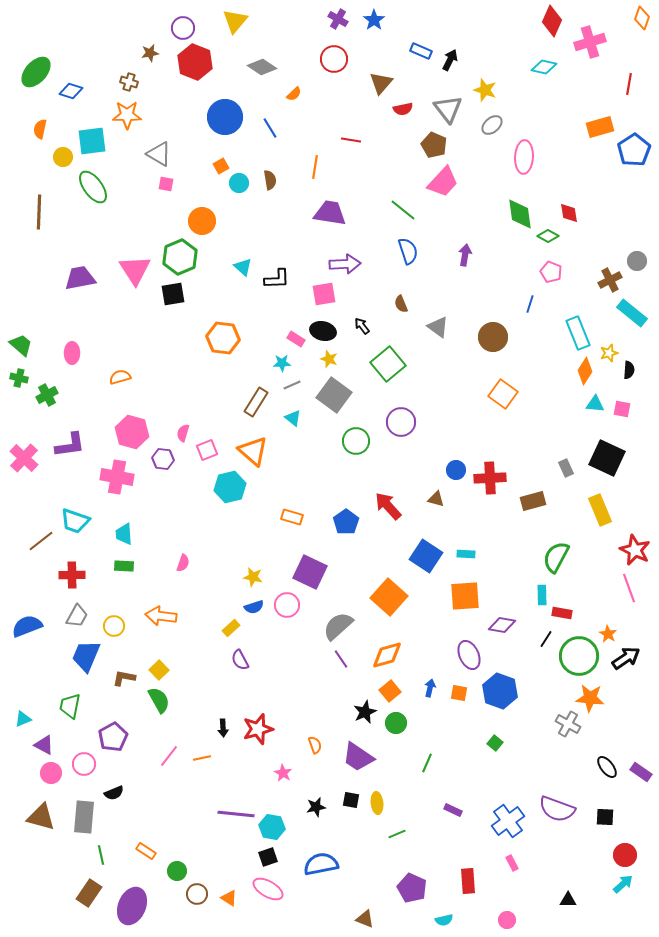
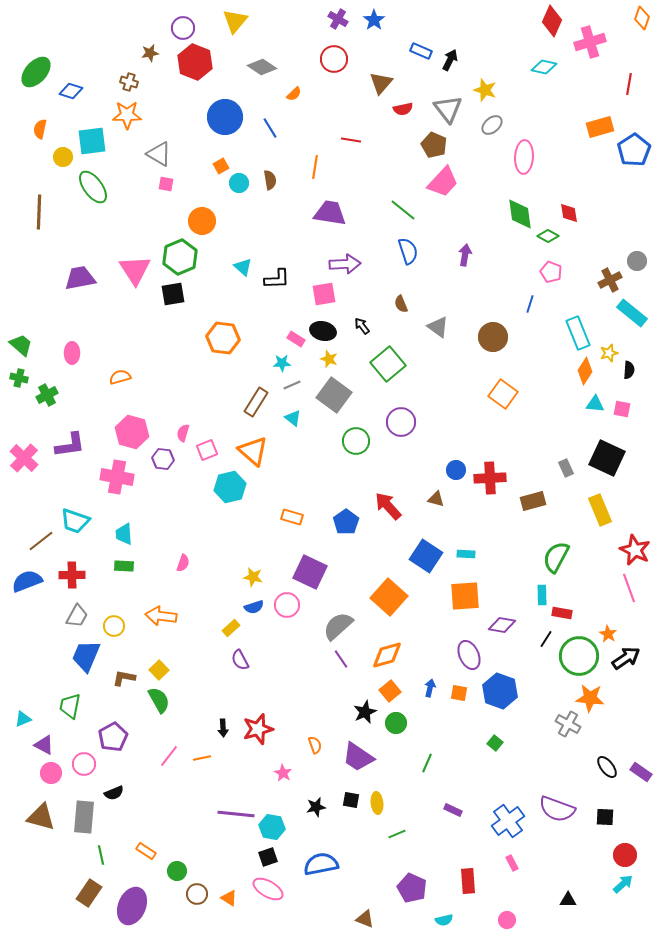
blue semicircle at (27, 626): moved 45 px up
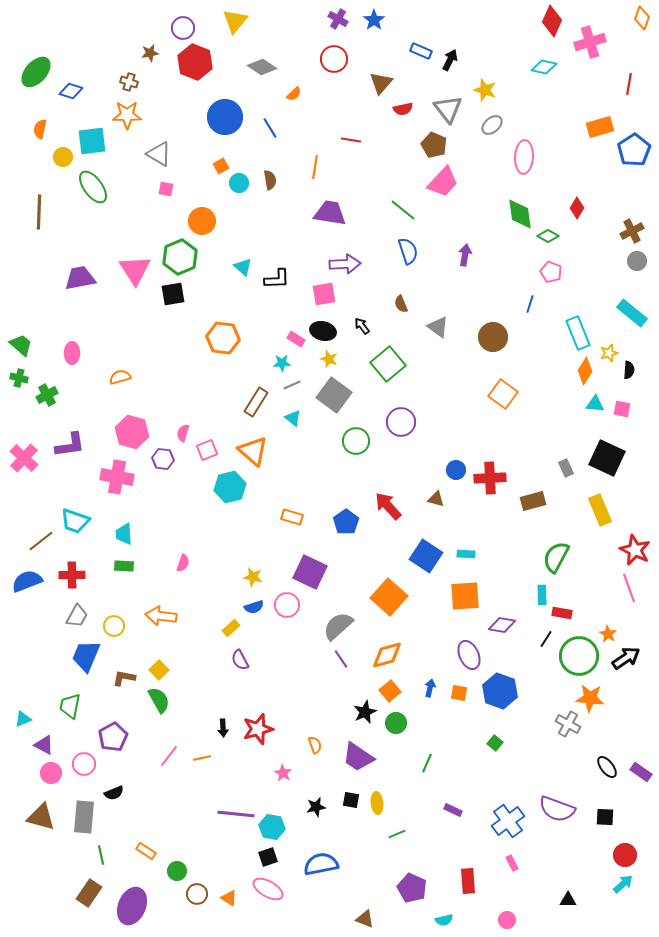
pink square at (166, 184): moved 5 px down
red diamond at (569, 213): moved 8 px right, 5 px up; rotated 40 degrees clockwise
brown cross at (610, 280): moved 22 px right, 49 px up
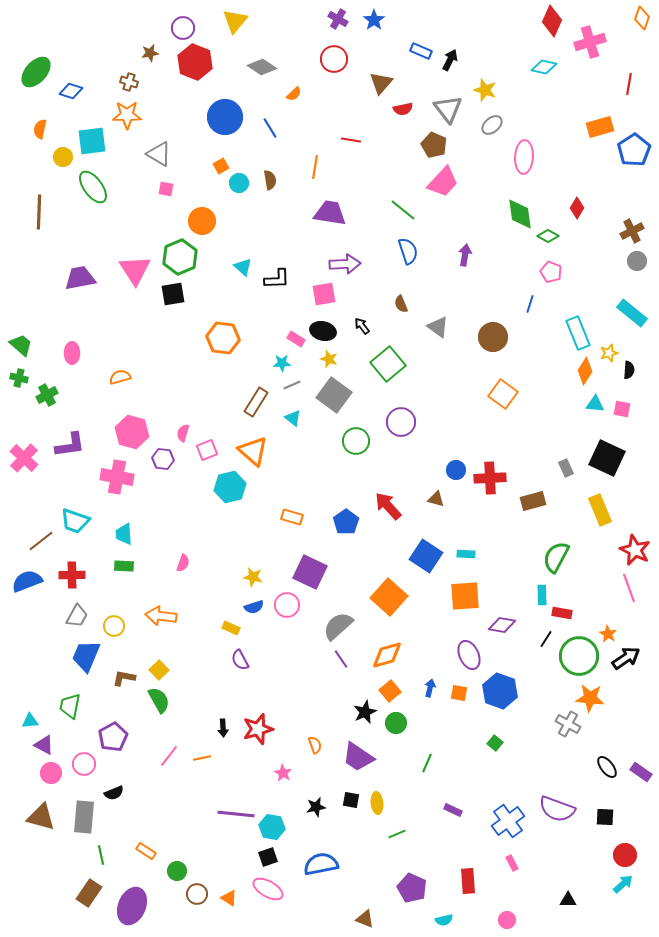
yellow rectangle at (231, 628): rotated 66 degrees clockwise
cyan triangle at (23, 719): moved 7 px right, 2 px down; rotated 18 degrees clockwise
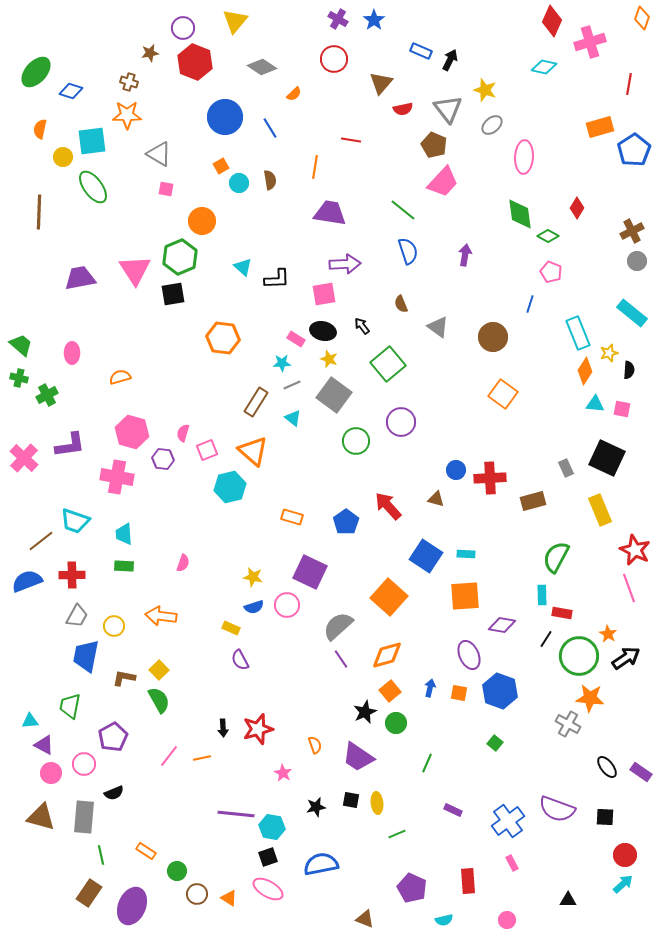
blue trapezoid at (86, 656): rotated 12 degrees counterclockwise
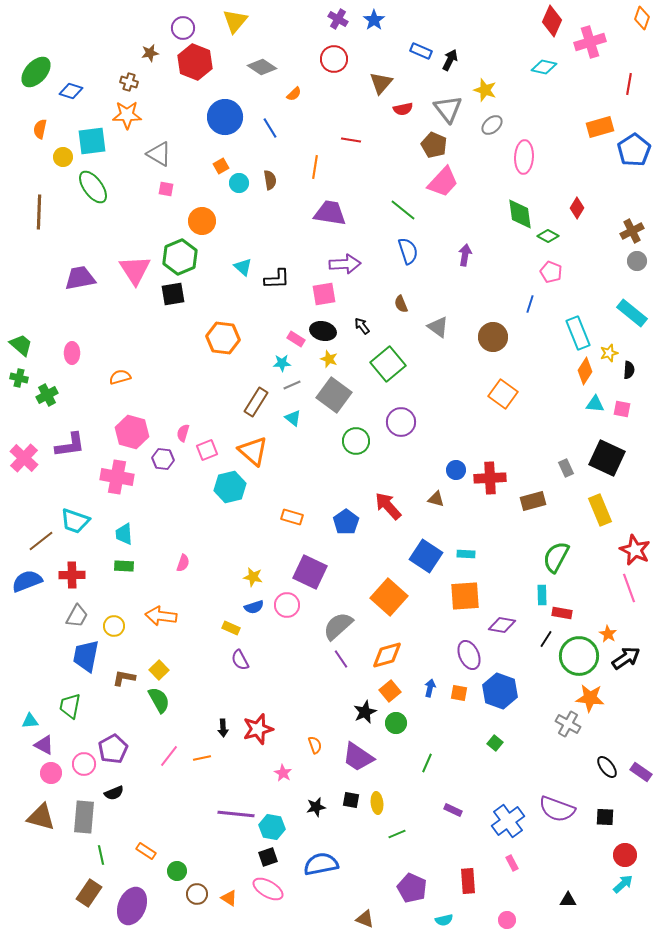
purple pentagon at (113, 737): moved 12 px down
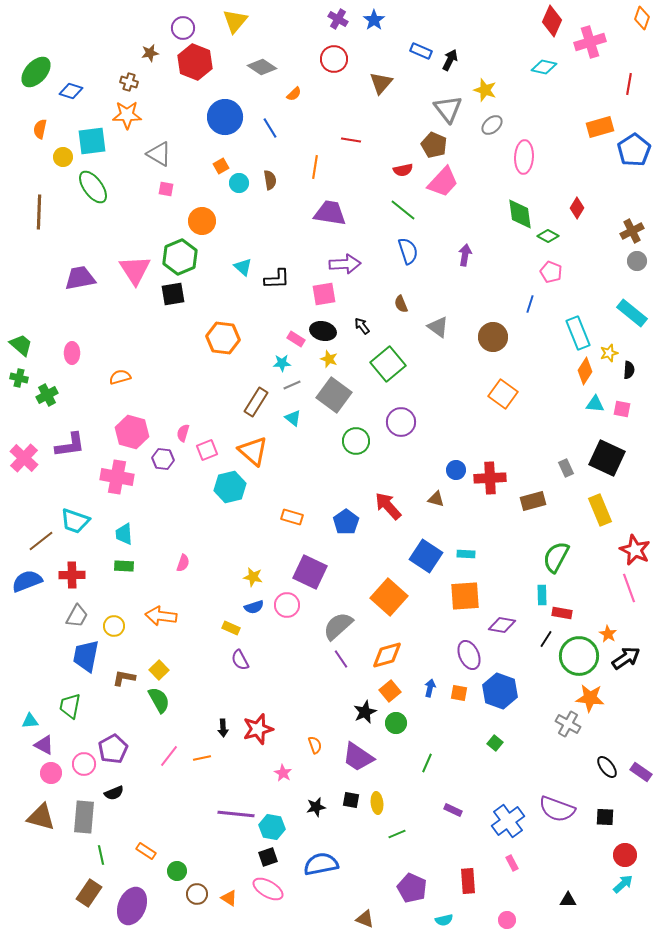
red semicircle at (403, 109): moved 61 px down
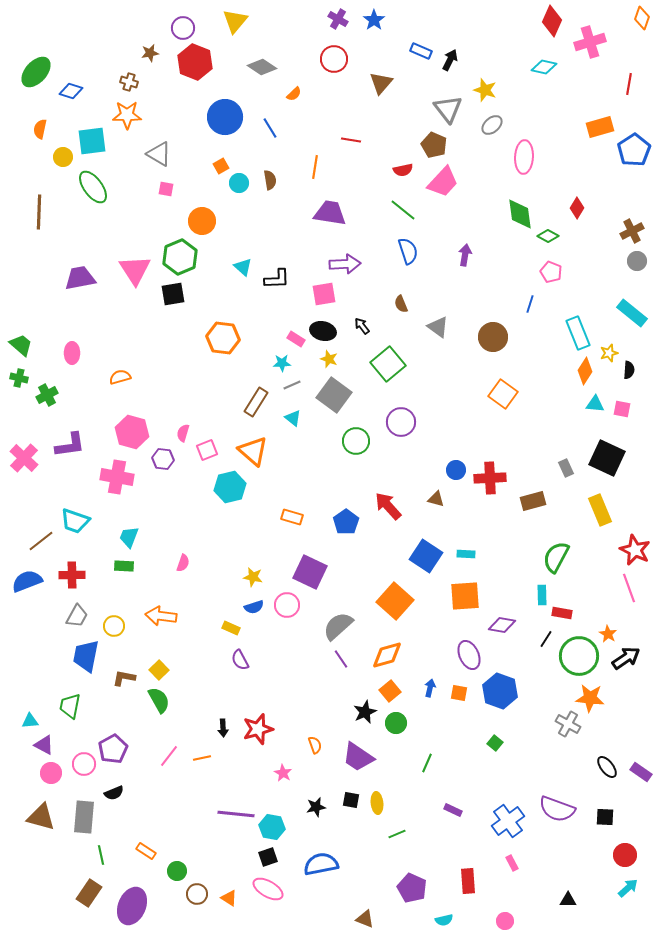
cyan trapezoid at (124, 534): moved 5 px right, 3 px down; rotated 25 degrees clockwise
orange square at (389, 597): moved 6 px right, 4 px down
cyan arrow at (623, 884): moved 5 px right, 4 px down
pink circle at (507, 920): moved 2 px left, 1 px down
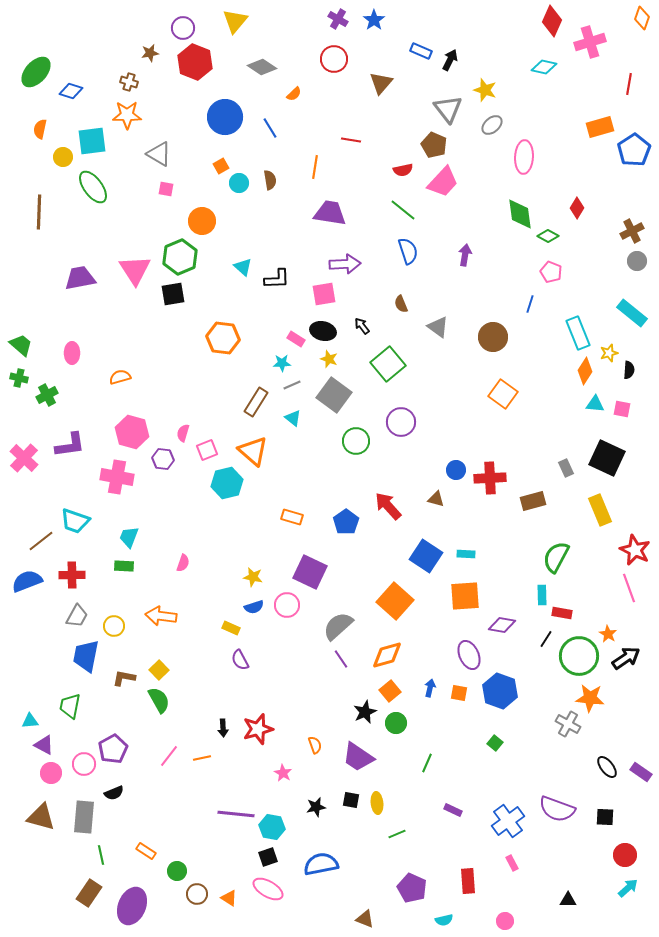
cyan hexagon at (230, 487): moved 3 px left, 4 px up
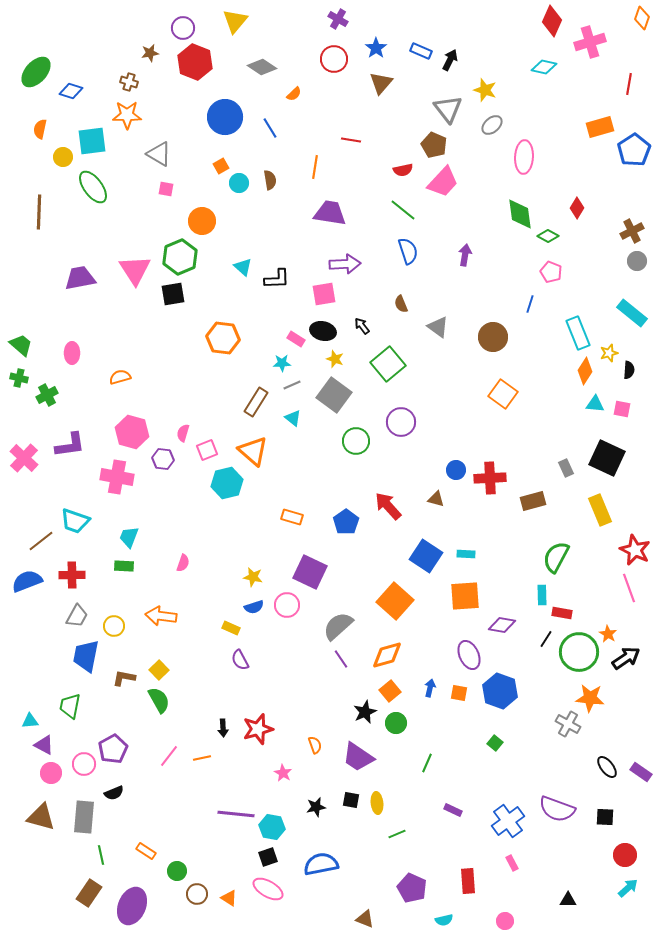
blue star at (374, 20): moved 2 px right, 28 px down
yellow star at (329, 359): moved 6 px right
green circle at (579, 656): moved 4 px up
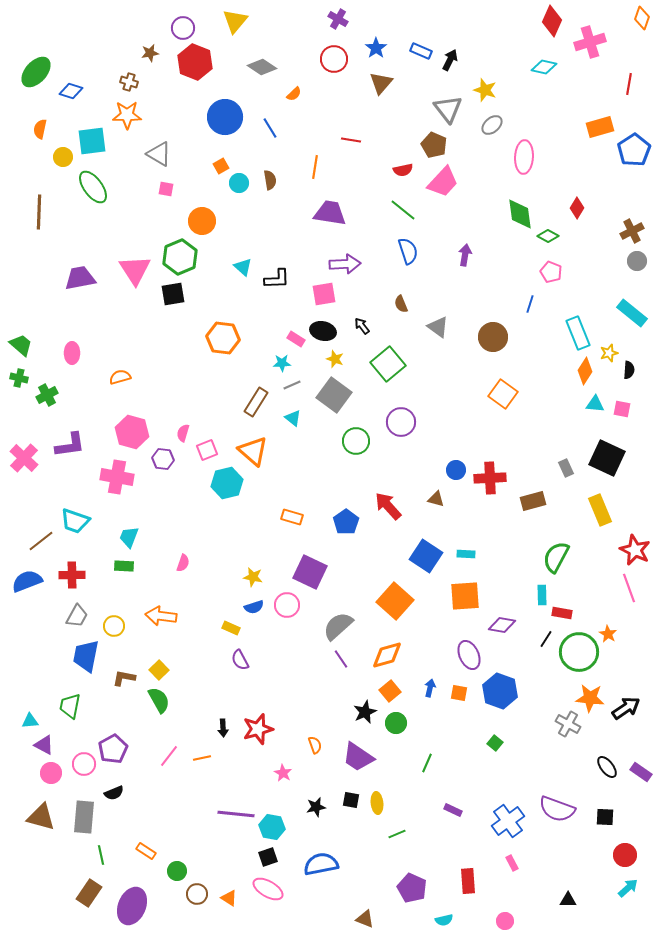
black arrow at (626, 658): moved 50 px down
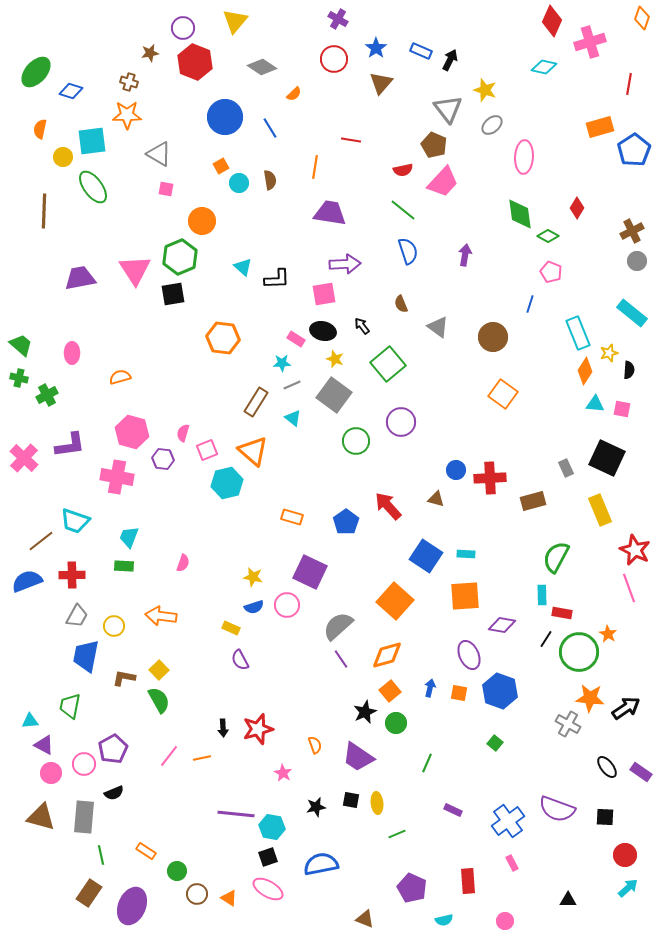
brown line at (39, 212): moved 5 px right, 1 px up
